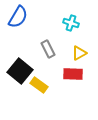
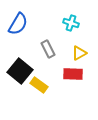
blue semicircle: moved 7 px down
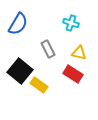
yellow triangle: rotated 42 degrees clockwise
red rectangle: rotated 30 degrees clockwise
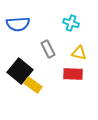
blue semicircle: rotated 55 degrees clockwise
red rectangle: rotated 30 degrees counterclockwise
yellow rectangle: moved 6 px left
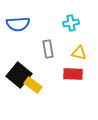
cyan cross: rotated 28 degrees counterclockwise
gray rectangle: rotated 18 degrees clockwise
black square: moved 1 px left, 4 px down
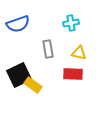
blue semicircle: rotated 15 degrees counterclockwise
black square: rotated 25 degrees clockwise
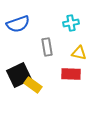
gray rectangle: moved 1 px left, 2 px up
red rectangle: moved 2 px left
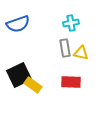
gray rectangle: moved 18 px right, 1 px down
yellow triangle: moved 2 px right
red rectangle: moved 8 px down
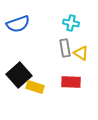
cyan cross: rotated 21 degrees clockwise
yellow triangle: rotated 21 degrees clockwise
black square: rotated 15 degrees counterclockwise
yellow rectangle: moved 2 px right, 2 px down; rotated 18 degrees counterclockwise
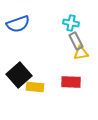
gray rectangle: moved 11 px right, 7 px up; rotated 18 degrees counterclockwise
yellow triangle: rotated 42 degrees counterclockwise
yellow rectangle: rotated 12 degrees counterclockwise
